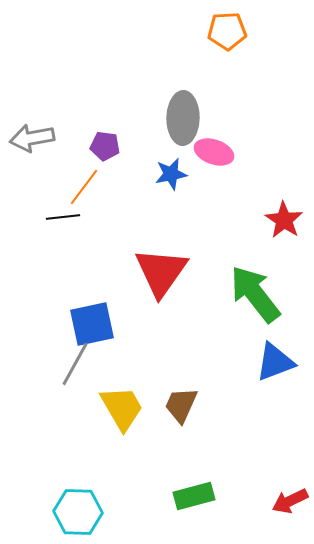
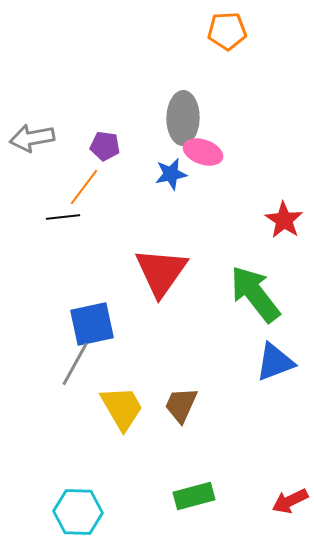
pink ellipse: moved 11 px left
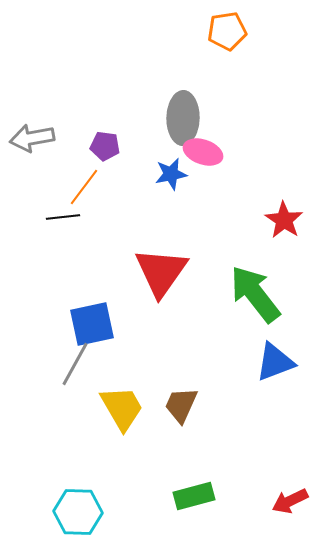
orange pentagon: rotated 6 degrees counterclockwise
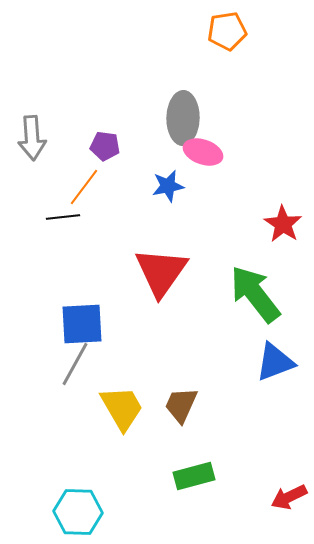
gray arrow: rotated 84 degrees counterclockwise
blue star: moved 3 px left, 12 px down
red star: moved 1 px left, 4 px down
blue square: moved 10 px left; rotated 9 degrees clockwise
green rectangle: moved 20 px up
red arrow: moved 1 px left, 4 px up
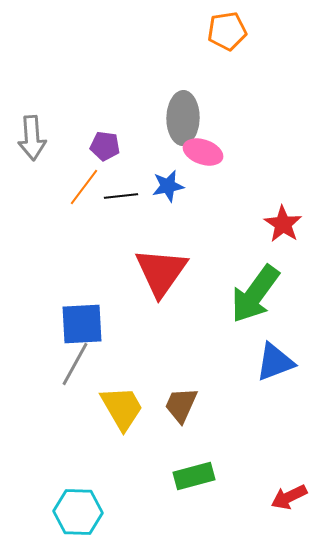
black line: moved 58 px right, 21 px up
green arrow: rotated 106 degrees counterclockwise
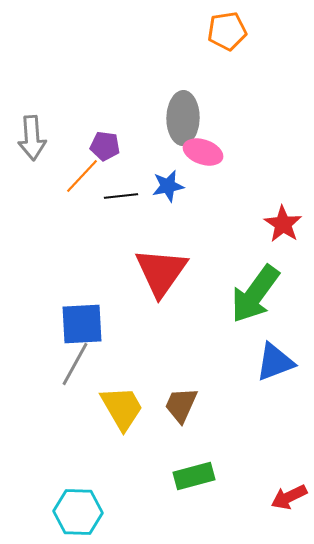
orange line: moved 2 px left, 11 px up; rotated 6 degrees clockwise
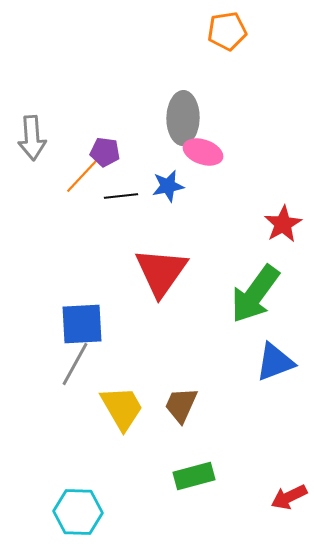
purple pentagon: moved 6 px down
red star: rotated 9 degrees clockwise
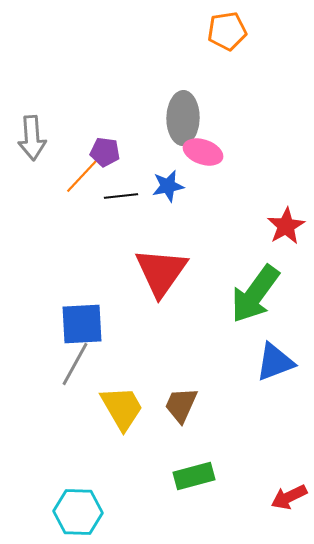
red star: moved 3 px right, 2 px down
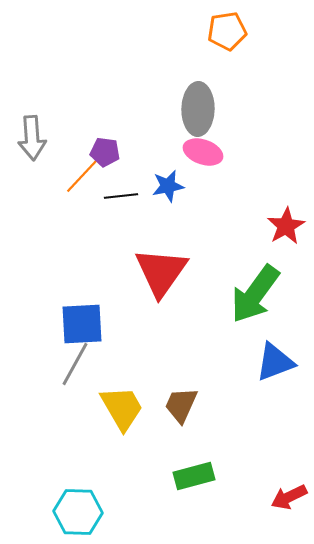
gray ellipse: moved 15 px right, 9 px up
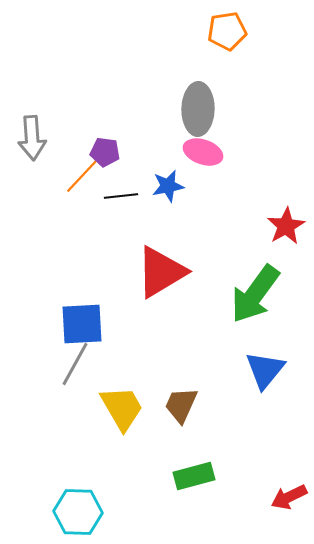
red triangle: rotated 24 degrees clockwise
blue triangle: moved 10 px left, 8 px down; rotated 30 degrees counterclockwise
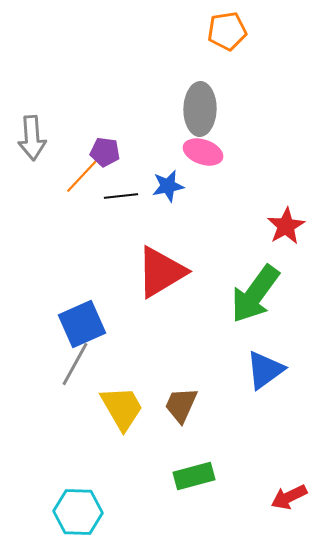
gray ellipse: moved 2 px right
blue square: rotated 21 degrees counterclockwise
blue triangle: rotated 15 degrees clockwise
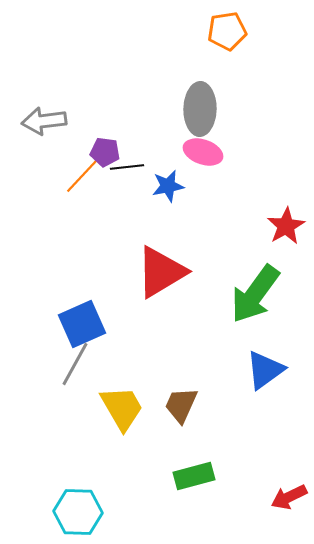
gray arrow: moved 12 px right, 17 px up; rotated 87 degrees clockwise
black line: moved 6 px right, 29 px up
